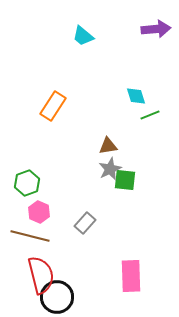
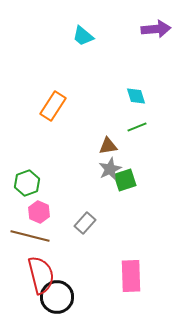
green line: moved 13 px left, 12 px down
green square: rotated 25 degrees counterclockwise
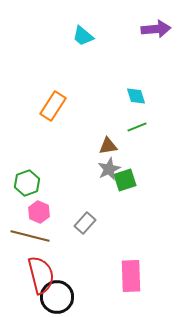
gray star: moved 1 px left
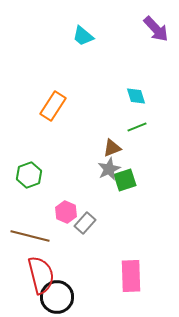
purple arrow: rotated 52 degrees clockwise
brown triangle: moved 4 px right, 2 px down; rotated 12 degrees counterclockwise
green hexagon: moved 2 px right, 8 px up
pink hexagon: moved 27 px right
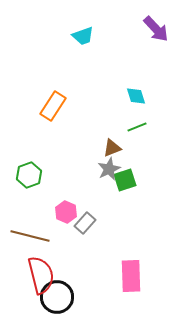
cyan trapezoid: rotated 60 degrees counterclockwise
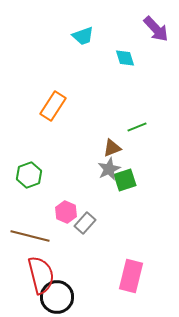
cyan diamond: moved 11 px left, 38 px up
pink rectangle: rotated 16 degrees clockwise
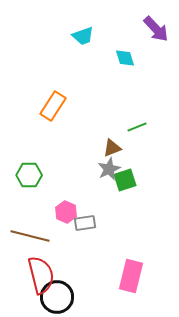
green hexagon: rotated 20 degrees clockwise
gray rectangle: rotated 40 degrees clockwise
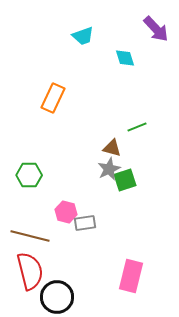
orange rectangle: moved 8 px up; rotated 8 degrees counterclockwise
brown triangle: rotated 36 degrees clockwise
pink hexagon: rotated 10 degrees counterclockwise
red semicircle: moved 11 px left, 4 px up
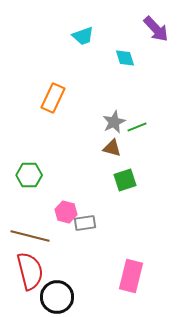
gray star: moved 5 px right, 47 px up
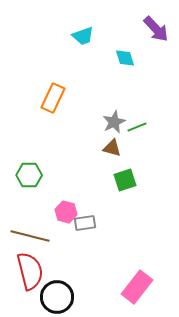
pink rectangle: moved 6 px right, 11 px down; rotated 24 degrees clockwise
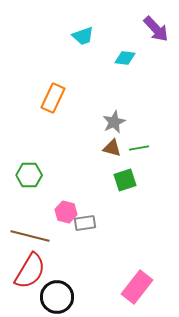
cyan diamond: rotated 65 degrees counterclockwise
green line: moved 2 px right, 21 px down; rotated 12 degrees clockwise
red semicircle: rotated 45 degrees clockwise
